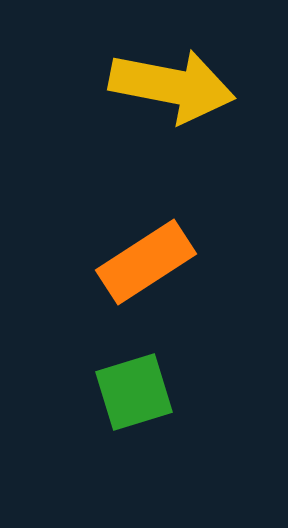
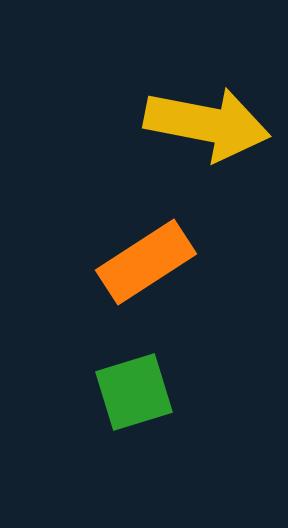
yellow arrow: moved 35 px right, 38 px down
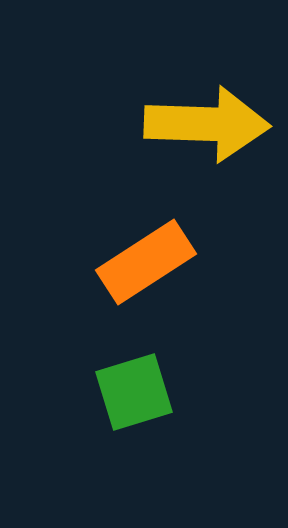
yellow arrow: rotated 9 degrees counterclockwise
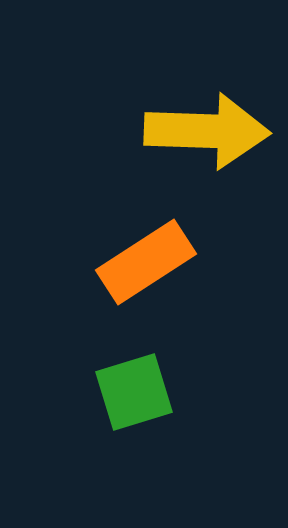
yellow arrow: moved 7 px down
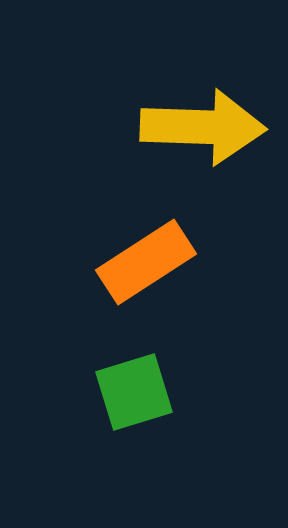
yellow arrow: moved 4 px left, 4 px up
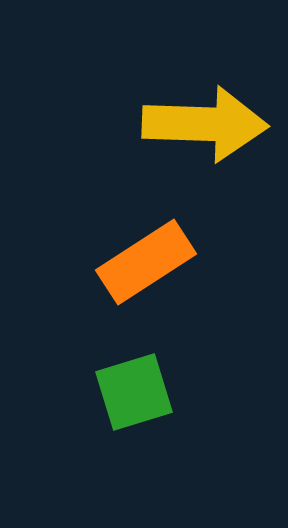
yellow arrow: moved 2 px right, 3 px up
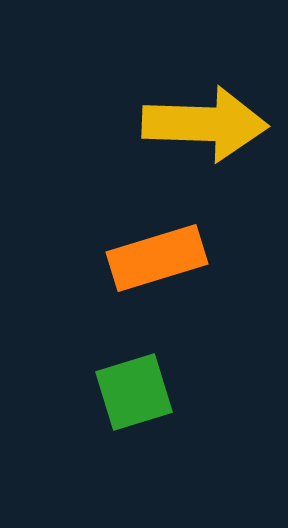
orange rectangle: moved 11 px right, 4 px up; rotated 16 degrees clockwise
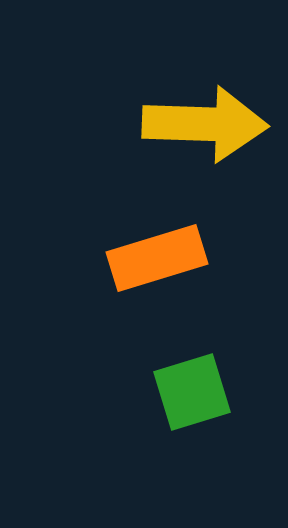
green square: moved 58 px right
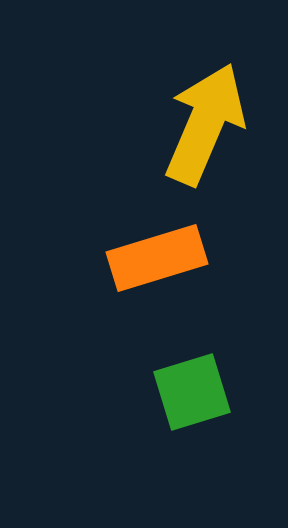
yellow arrow: rotated 69 degrees counterclockwise
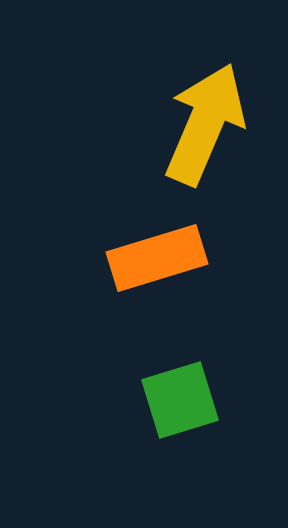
green square: moved 12 px left, 8 px down
